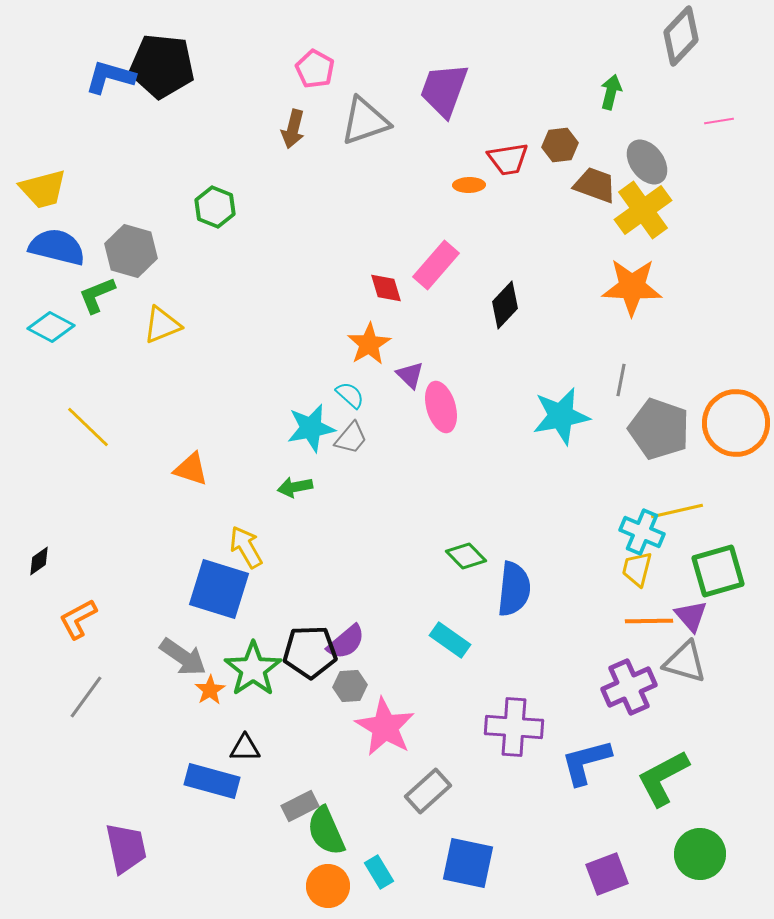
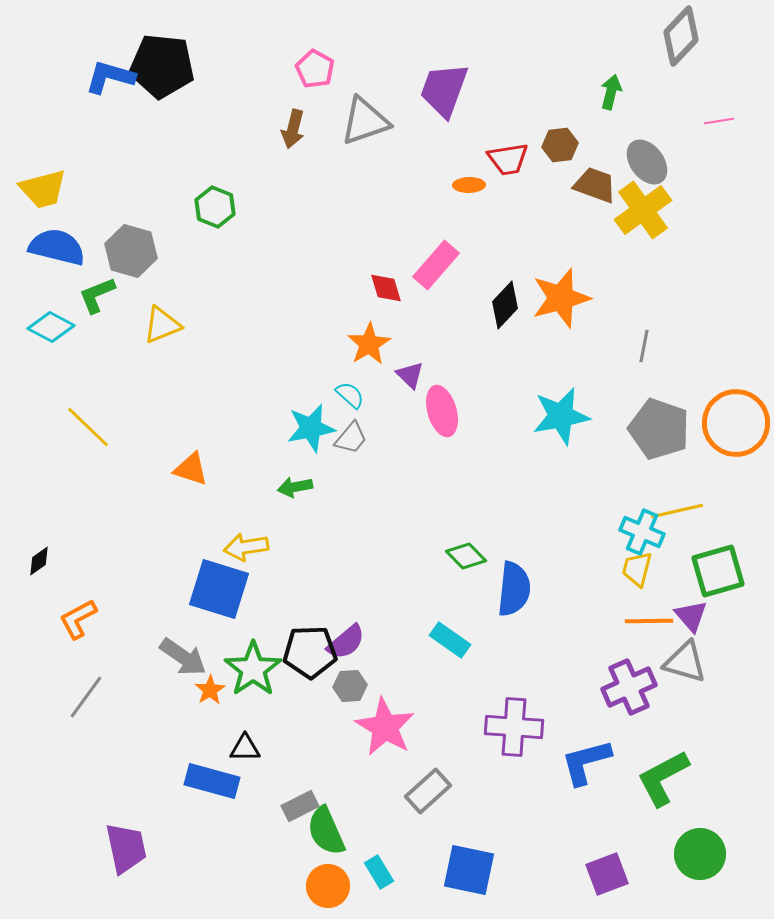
orange star at (632, 287): moved 71 px left, 11 px down; rotated 18 degrees counterclockwise
gray line at (621, 380): moved 23 px right, 34 px up
pink ellipse at (441, 407): moved 1 px right, 4 px down
yellow arrow at (246, 547): rotated 69 degrees counterclockwise
blue square at (468, 863): moved 1 px right, 7 px down
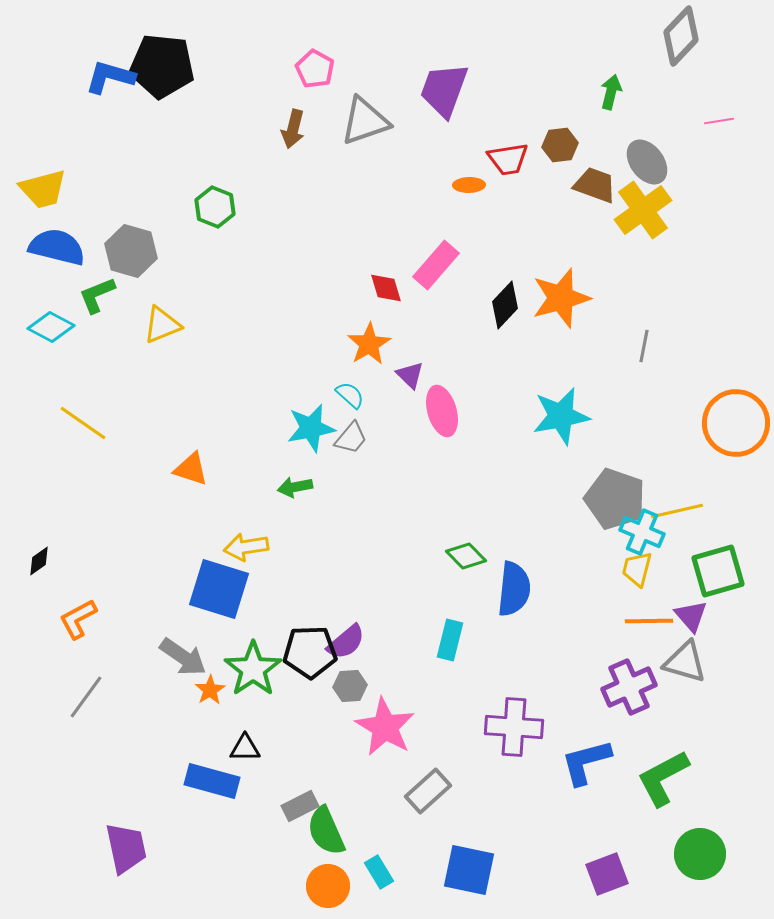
yellow line at (88, 427): moved 5 px left, 4 px up; rotated 9 degrees counterclockwise
gray pentagon at (659, 429): moved 44 px left, 70 px down
cyan rectangle at (450, 640): rotated 69 degrees clockwise
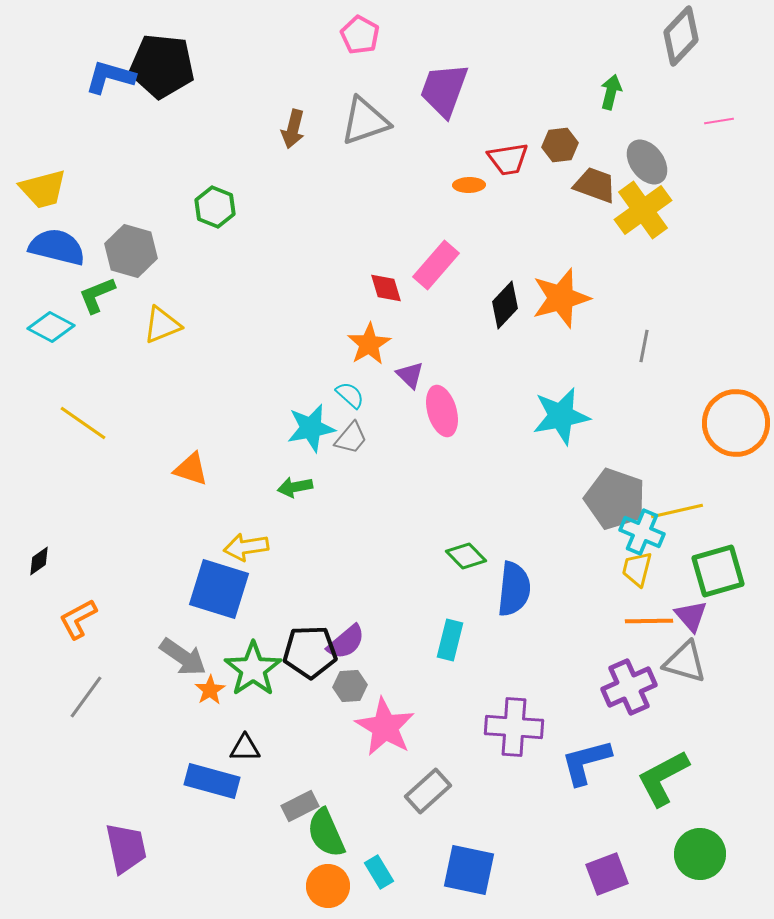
pink pentagon at (315, 69): moved 45 px right, 34 px up
green semicircle at (326, 831): moved 2 px down
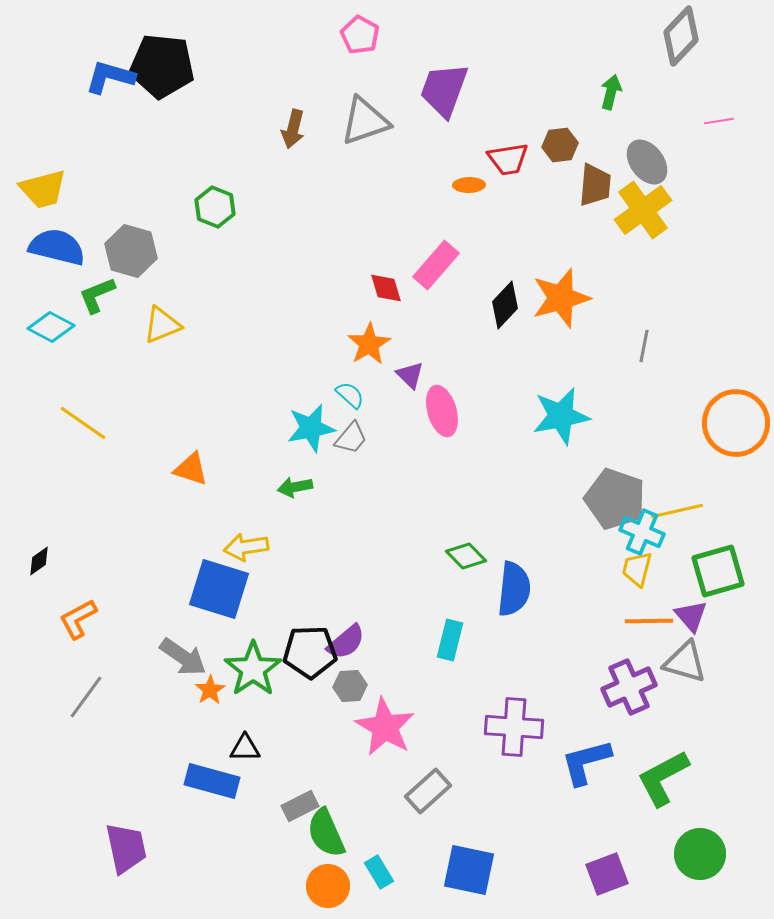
brown trapezoid at (595, 185): rotated 75 degrees clockwise
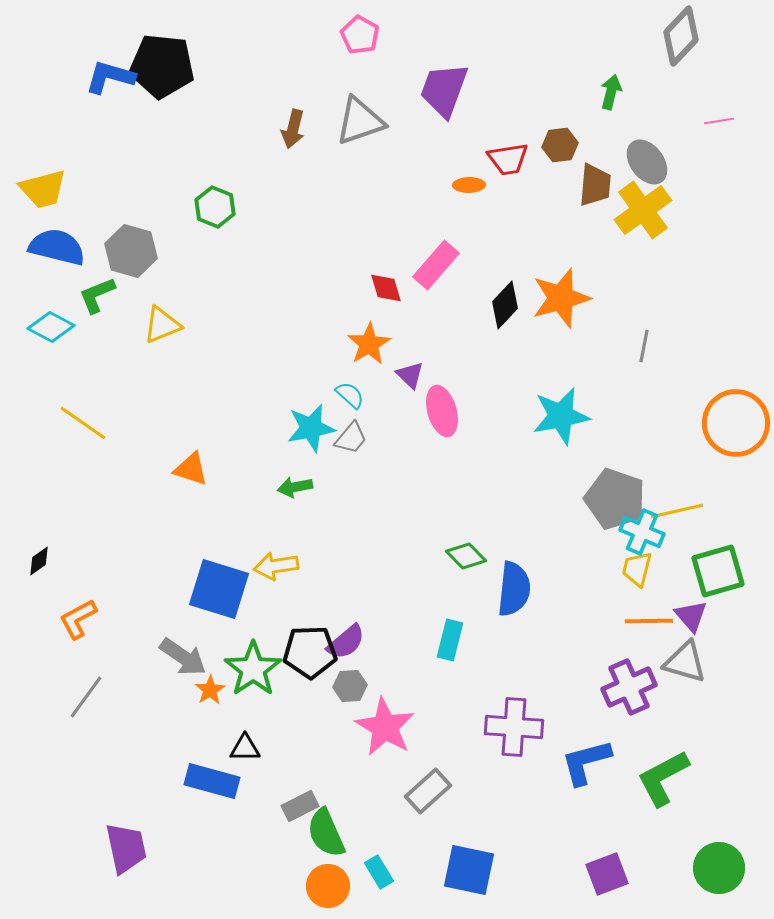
gray triangle at (365, 121): moved 5 px left
yellow arrow at (246, 547): moved 30 px right, 19 px down
green circle at (700, 854): moved 19 px right, 14 px down
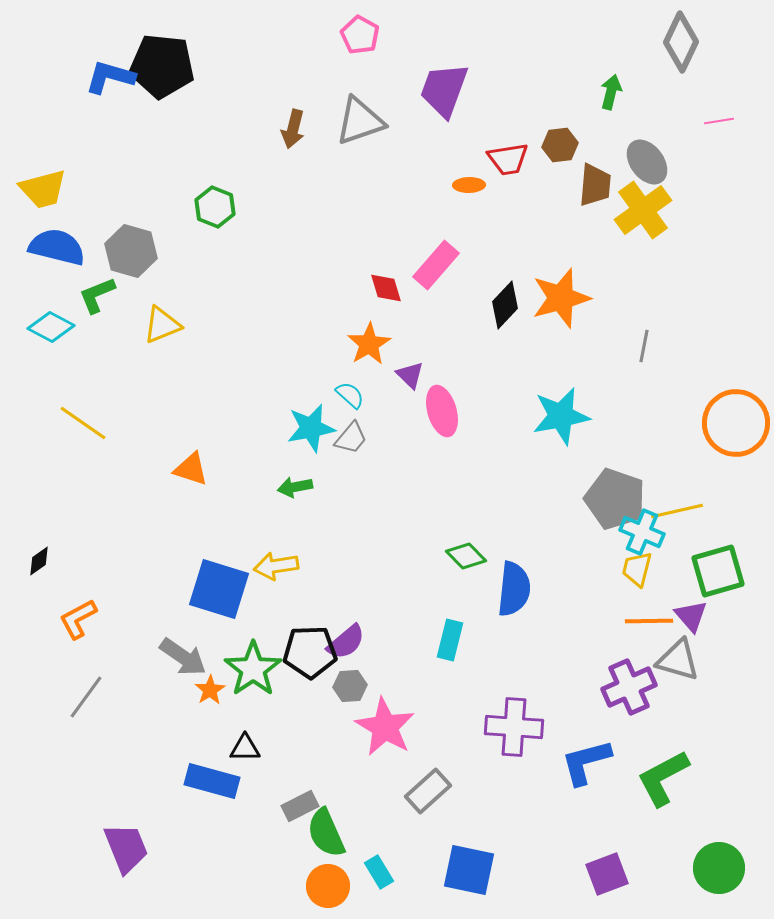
gray diamond at (681, 36): moved 6 px down; rotated 18 degrees counterclockwise
gray triangle at (685, 662): moved 7 px left, 2 px up
purple trapezoid at (126, 848): rotated 10 degrees counterclockwise
